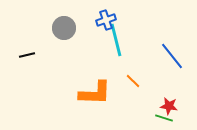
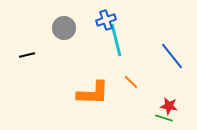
orange line: moved 2 px left, 1 px down
orange L-shape: moved 2 px left
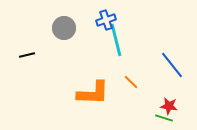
blue line: moved 9 px down
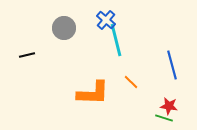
blue cross: rotated 30 degrees counterclockwise
blue line: rotated 24 degrees clockwise
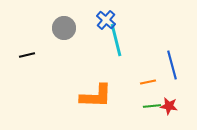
orange line: moved 17 px right; rotated 56 degrees counterclockwise
orange L-shape: moved 3 px right, 3 px down
green line: moved 12 px left, 12 px up; rotated 24 degrees counterclockwise
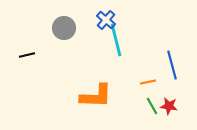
green line: rotated 66 degrees clockwise
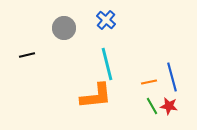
cyan line: moved 9 px left, 24 px down
blue line: moved 12 px down
orange line: moved 1 px right
orange L-shape: rotated 8 degrees counterclockwise
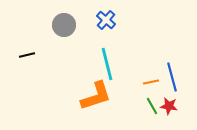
gray circle: moved 3 px up
orange line: moved 2 px right
orange L-shape: rotated 12 degrees counterclockwise
